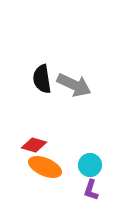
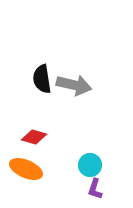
gray arrow: rotated 12 degrees counterclockwise
red diamond: moved 8 px up
orange ellipse: moved 19 px left, 2 px down
purple L-shape: moved 4 px right, 1 px up
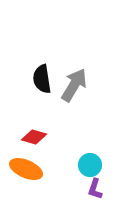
gray arrow: rotated 72 degrees counterclockwise
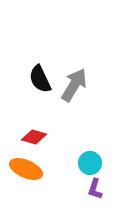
black semicircle: moved 2 px left; rotated 16 degrees counterclockwise
cyan circle: moved 2 px up
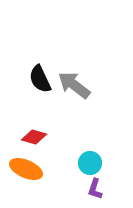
gray arrow: rotated 84 degrees counterclockwise
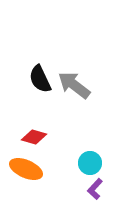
purple L-shape: rotated 25 degrees clockwise
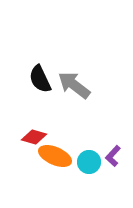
cyan circle: moved 1 px left, 1 px up
orange ellipse: moved 29 px right, 13 px up
purple L-shape: moved 18 px right, 33 px up
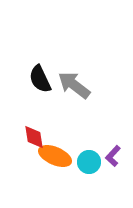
red diamond: rotated 65 degrees clockwise
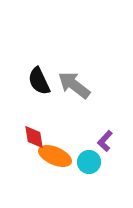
black semicircle: moved 1 px left, 2 px down
purple L-shape: moved 8 px left, 15 px up
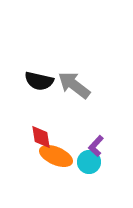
black semicircle: rotated 52 degrees counterclockwise
red diamond: moved 7 px right
purple L-shape: moved 9 px left, 5 px down
orange ellipse: moved 1 px right
